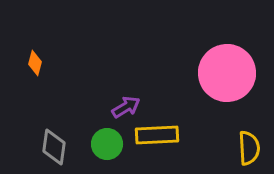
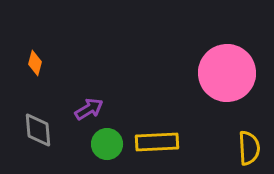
purple arrow: moved 37 px left, 2 px down
yellow rectangle: moved 7 px down
gray diamond: moved 16 px left, 17 px up; rotated 12 degrees counterclockwise
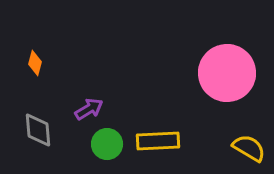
yellow rectangle: moved 1 px right, 1 px up
yellow semicircle: rotated 56 degrees counterclockwise
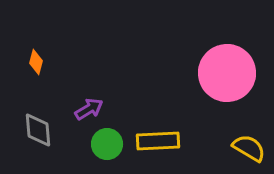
orange diamond: moved 1 px right, 1 px up
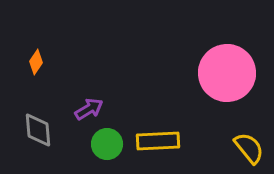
orange diamond: rotated 20 degrees clockwise
yellow semicircle: rotated 20 degrees clockwise
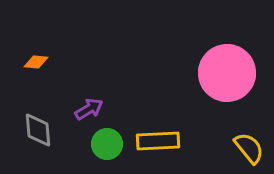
orange diamond: rotated 60 degrees clockwise
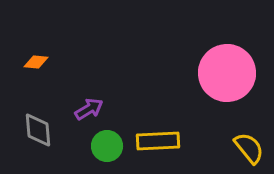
green circle: moved 2 px down
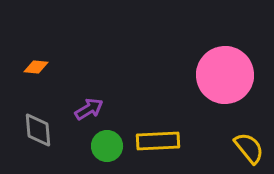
orange diamond: moved 5 px down
pink circle: moved 2 px left, 2 px down
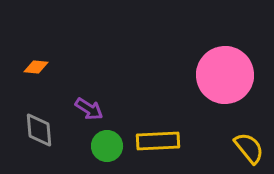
purple arrow: rotated 64 degrees clockwise
gray diamond: moved 1 px right
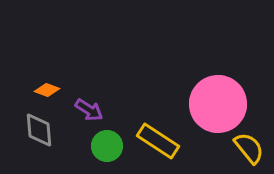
orange diamond: moved 11 px right, 23 px down; rotated 15 degrees clockwise
pink circle: moved 7 px left, 29 px down
purple arrow: moved 1 px down
yellow rectangle: rotated 36 degrees clockwise
